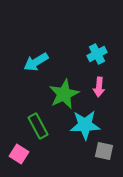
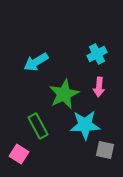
gray square: moved 1 px right, 1 px up
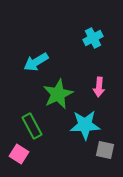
cyan cross: moved 4 px left, 16 px up
green star: moved 6 px left
green rectangle: moved 6 px left
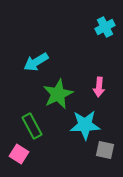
cyan cross: moved 12 px right, 11 px up
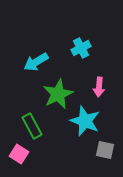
cyan cross: moved 24 px left, 21 px down
cyan star: moved 4 px up; rotated 24 degrees clockwise
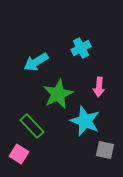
green rectangle: rotated 15 degrees counterclockwise
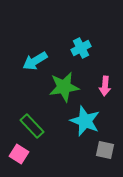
cyan arrow: moved 1 px left, 1 px up
pink arrow: moved 6 px right, 1 px up
green star: moved 6 px right, 7 px up; rotated 16 degrees clockwise
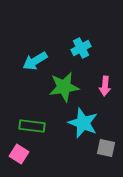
cyan star: moved 2 px left, 2 px down
green rectangle: rotated 40 degrees counterclockwise
gray square: moved 1 px right, 2 px up
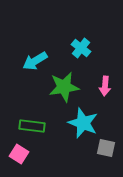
cyan cross: rotated 24 degrees counterclockwise
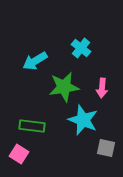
pink arrow: moved 3 px left, 2 px down
cyan star: moved 3 px up
